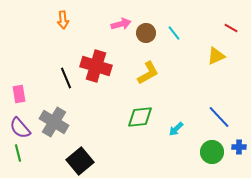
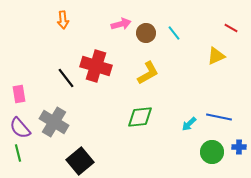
black line: rotated 15 degrees counterclockwise
blue line: rotated 35 degrees counterclockwise
cyan arrow: moved 13 px right, 5 px up
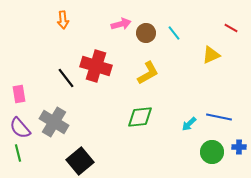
yellow triangle: moved 5 px left, 1 px up
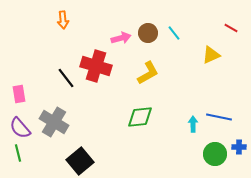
pink arrow: moved 14 px down
brown circle: moved 2 px right
cyan arrow: moved 4 px right; rotated 133 degrees clockwise
green circle: moved 3 px right, 2 px down
